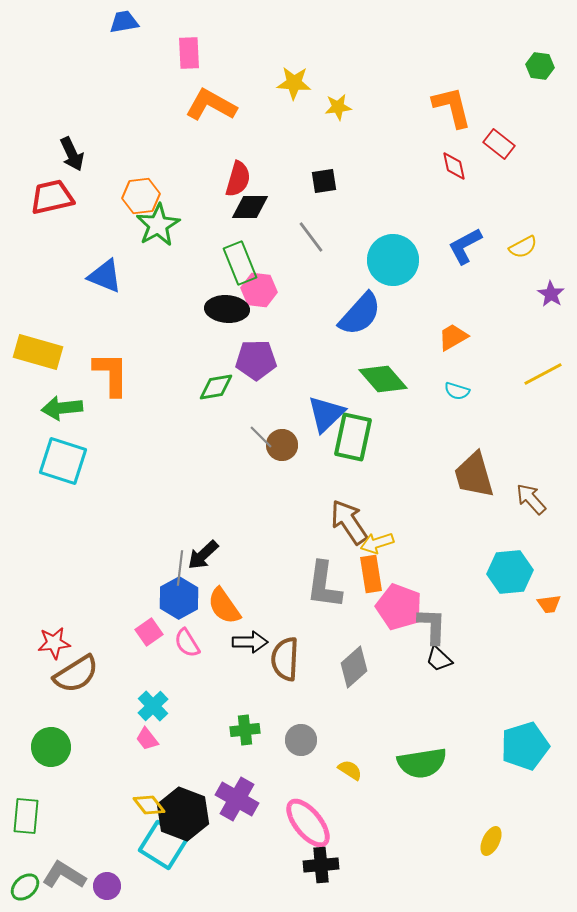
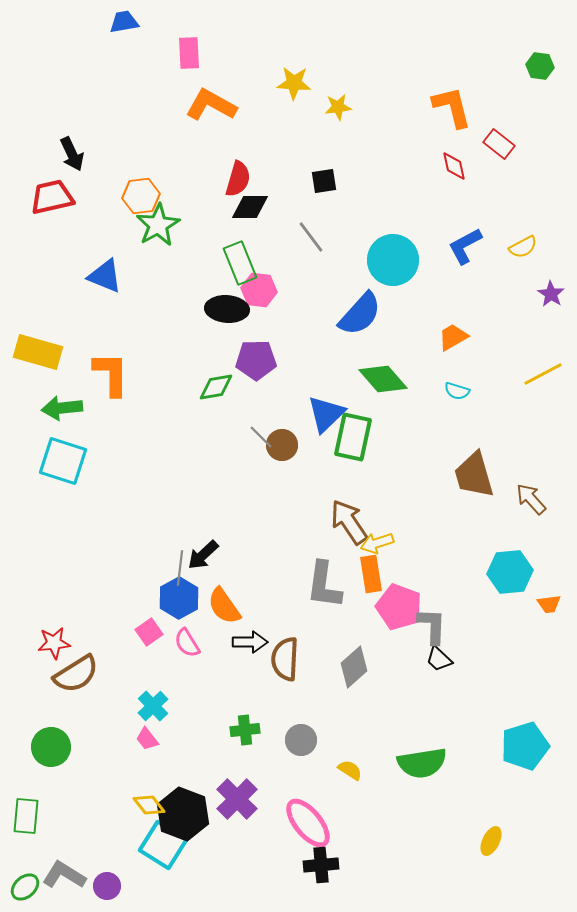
purple cross at (237, 799): rotated 15 degrees clockwise
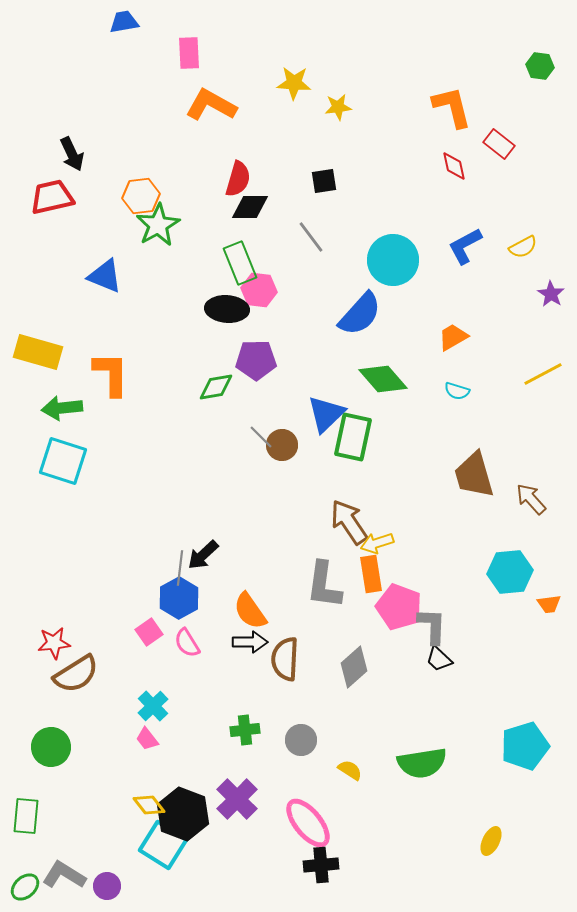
orange semicircle at (224, 606): moved 26 px right, 5 px down
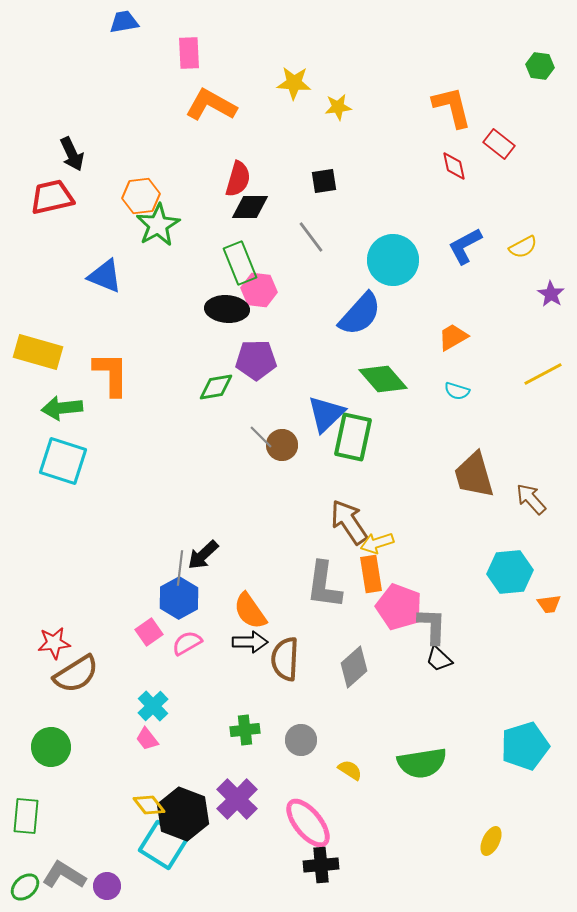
pink semicircle at (187, 643): rotated 92 degrees clockwise
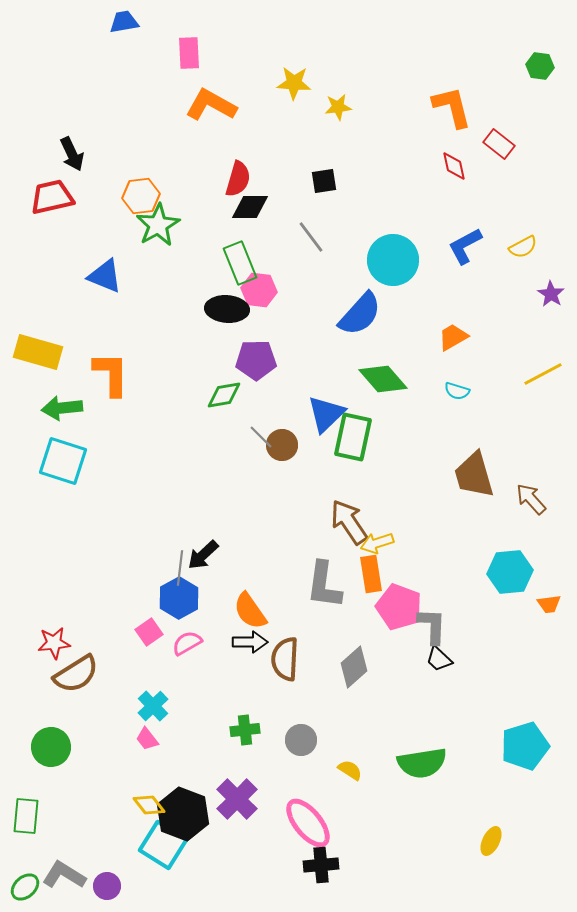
green diamond at (216, 387): moved 8 px right, 8 px down
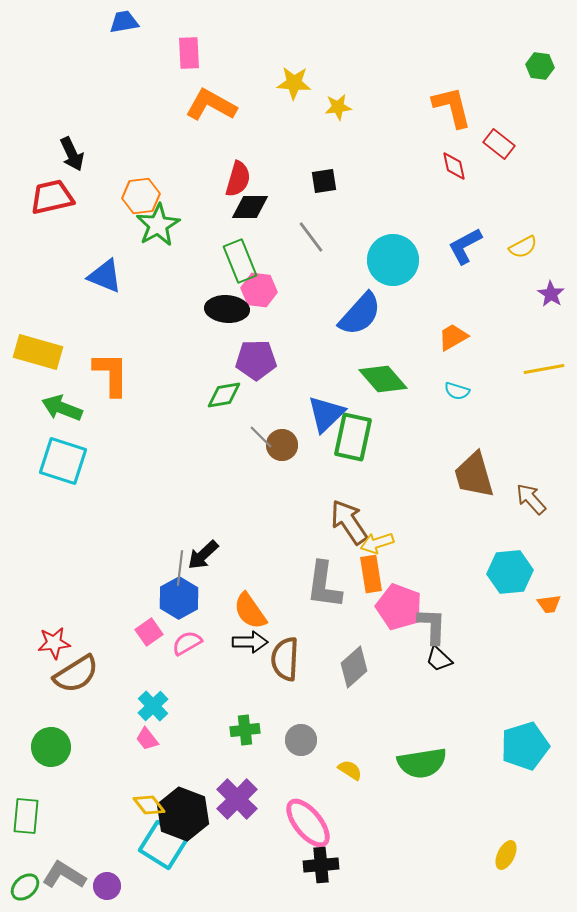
green rectangle at (240, 263): moved 2 px up
yellow line at (543, 374): moved 1 px right, 5 px up; rotated 18 degrees clockwise
green arrow at (62, 408): rotated 27 degrees clockwise
yellow ellipse at (491, 841): moved 15 px right, 14 px down
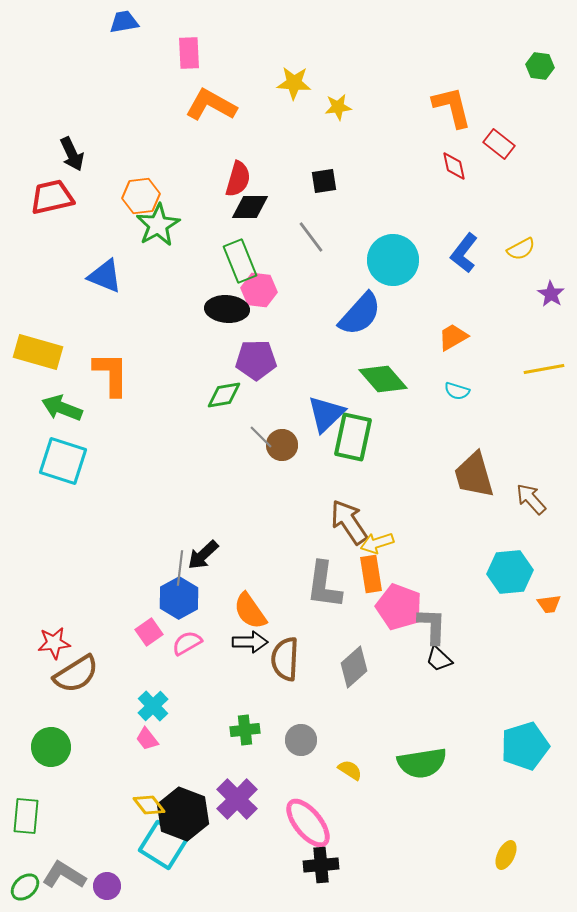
blue L-shape at (465, 246): moved 1 px left, 7 px down; rotated 24 degrees counterclockwise
yellow semicircle at (523, 247): moved 2 px left, 2 px down
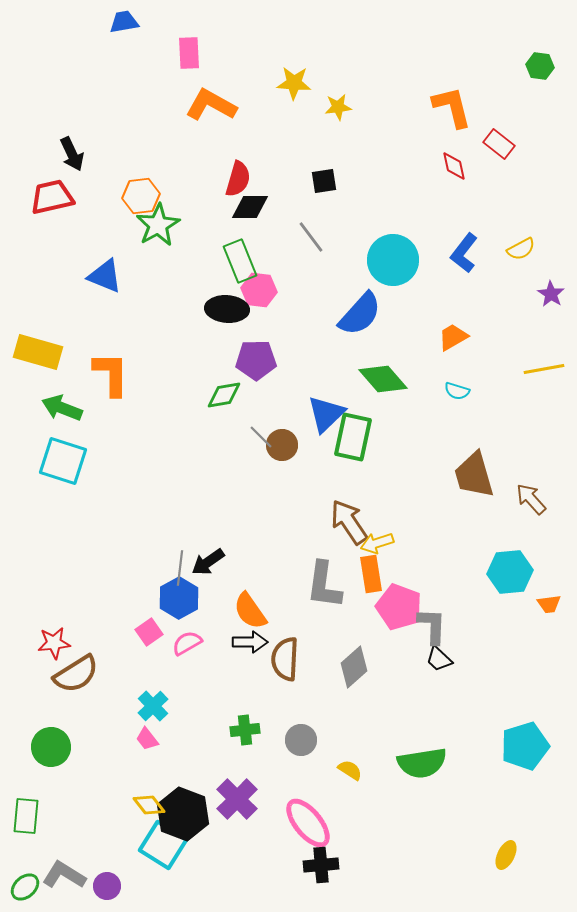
black arrow at (203, 555): moved 5 px right, 7 px down; rotated 8 degrees clockwise
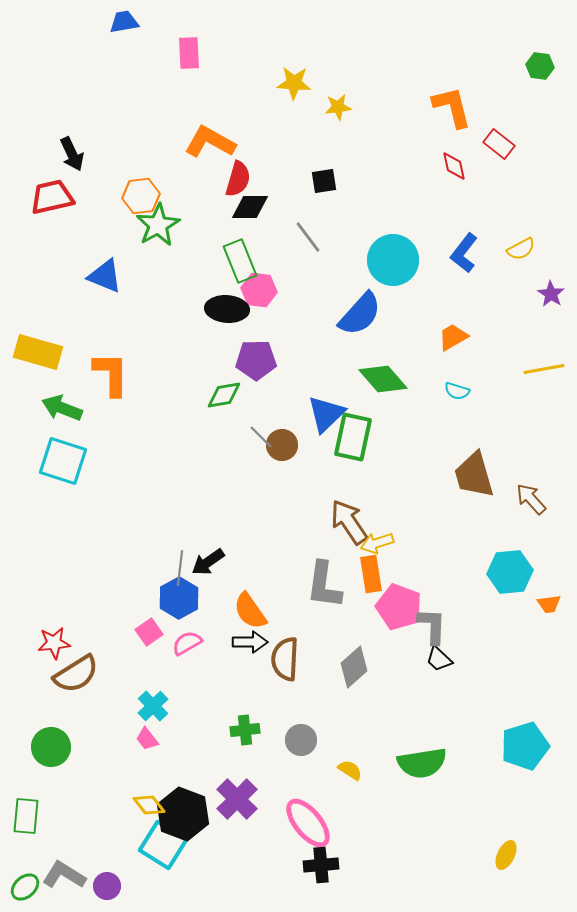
orange L-shape at (211, 105): moved 1 px left, 37 px down
gray line at (311, 237): moved 3 px left
